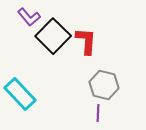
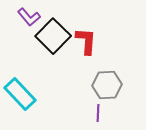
gray hexagon: moved 3 px right; rotated 16 degrees counterclockwise
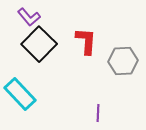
black square: moved 14 px left, 8 px down
gray hexagon: moved 16 px right, 24 px up
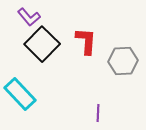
black square: moved 3 px right
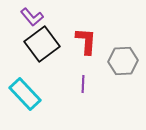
purple L-shape: moved 3 px right
black square: rotated 8 degrees clockwise
cyan rectangle: moved 5 px right
purple line: moved 15 px left, 29 px up
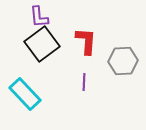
purple L-shape: moved 7 px right; rotated 35 degrees clockwise
purple line: moved 1 px right, 2 px up
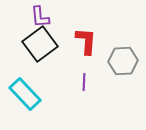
purple L-shape: moved 1 px right
black square: moved 2 px left
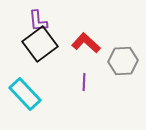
purple L-shape: moved 2 px left, 4 px down
red L-shape: moved 2 px down; rotated 52 degrees counterclockwise
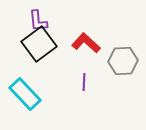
black square: moved 1 px left
